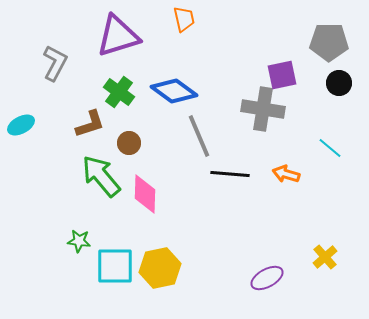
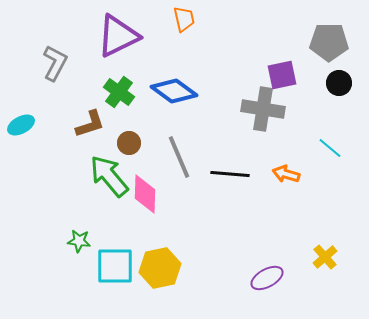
purple triangle: rotated 9 degrees counterclockwise
gray line: moved 20 px left, 21 px down
green arrow: moved 8 px right
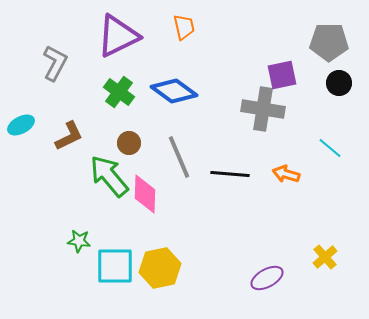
orange trapezoid: moved 8 px down
brown L-shape: moved 21 px left, 12 px down; rotated 8 degrees counterclockwise
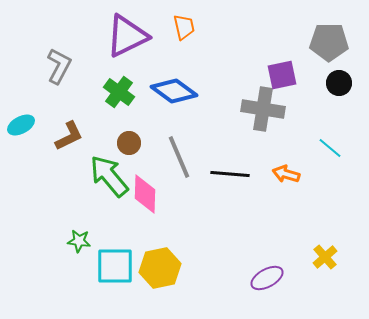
purple triangle: moved 9 px right
gray L-shape: moved 4 px right, 3 px down
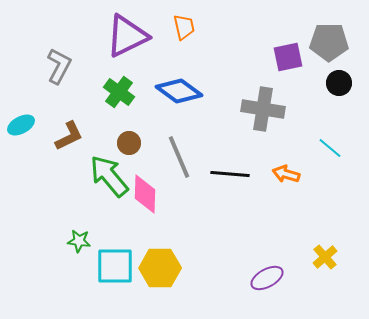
purple square: moved 6 px right, 18 px up
blue diamond: moved 5 px right
yellow hexagon: rotated 12 degrees clockwise
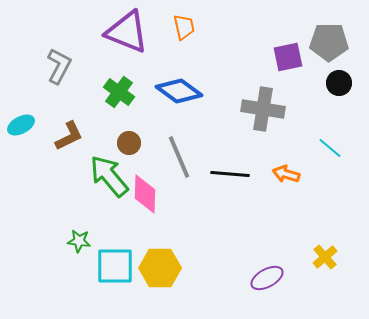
purple triangle: moved 4 px up; rotated 48 degrees clockwise
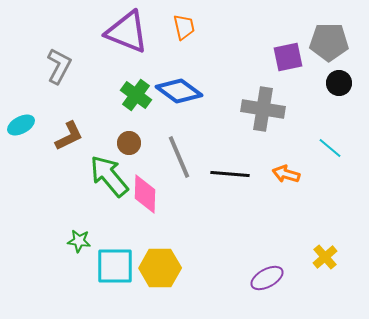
green cross: moved 17 px right, 3 px down
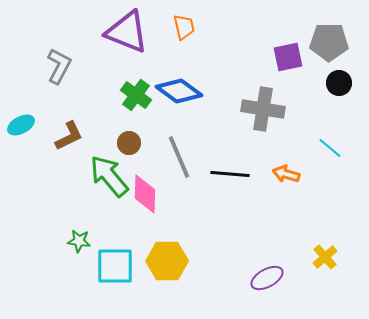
yellow hexagon: moved 7 px right, 7 px up
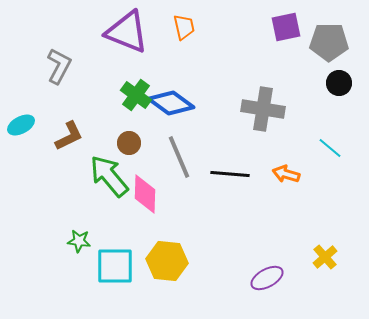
purple square: moved 2 px left, 30 px up
blue diamond: moved 8 px left, 12 px down
yellow hexagon: rotated 6 degrees clockwise
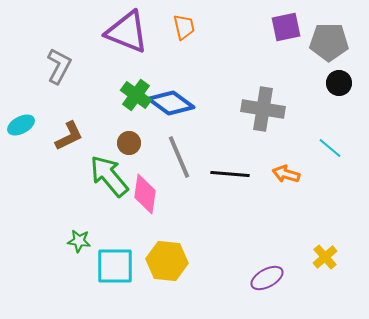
pink diamond: rotated 6 degrees clockwise
